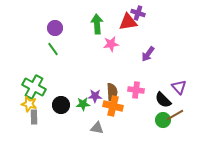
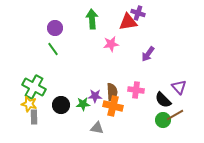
green arrow: moved 5 px left, 5 px up
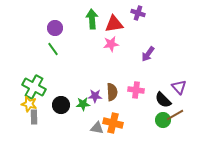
red triangle: moved 14 px left, 2 px down
orange cross: moved 17 px down
